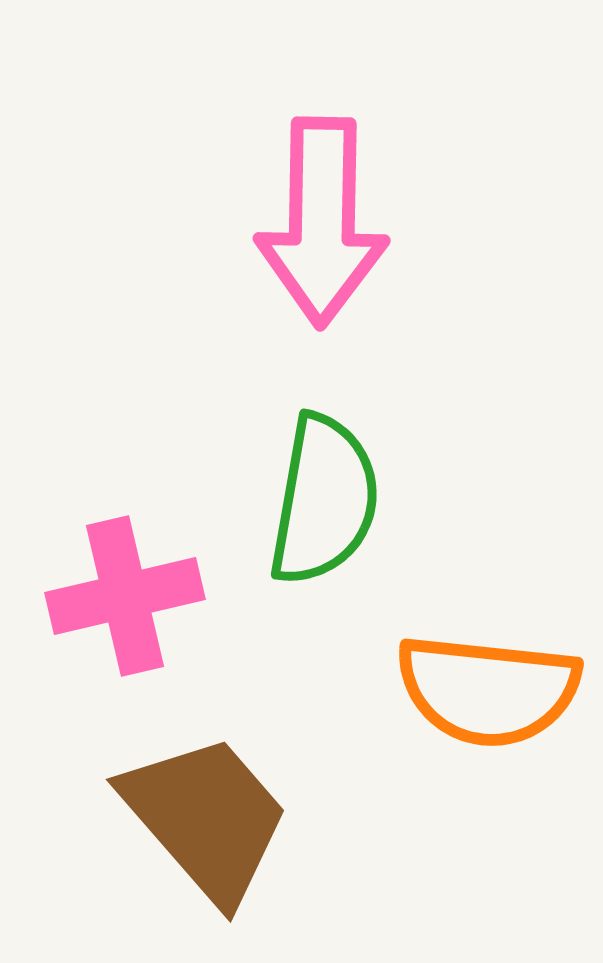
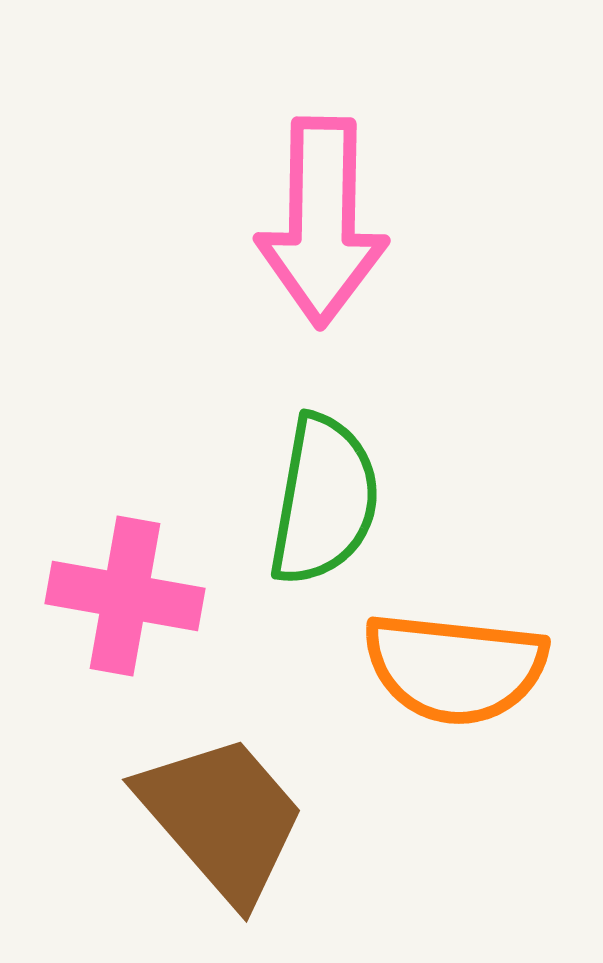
pink cross: rotated 23 degrees clockwise
orange semicircle: moved 33 px left, 22 px up
brown trapezoid: moved 16 px right
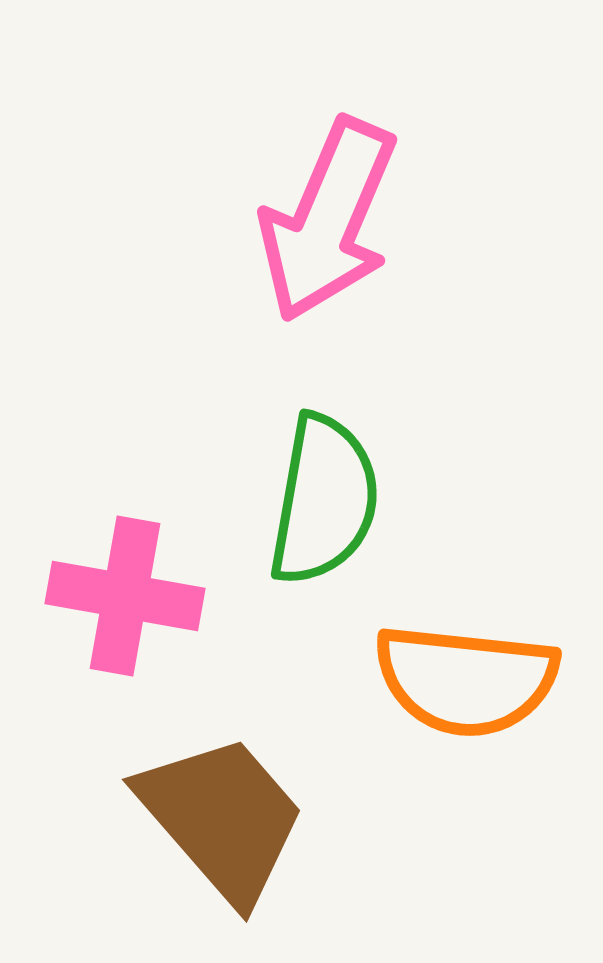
pink arrow: moved 6 px right, 2 px up; rotated 22 degrees clockwise
orange semicircle: moved 11 px right, 12 px down
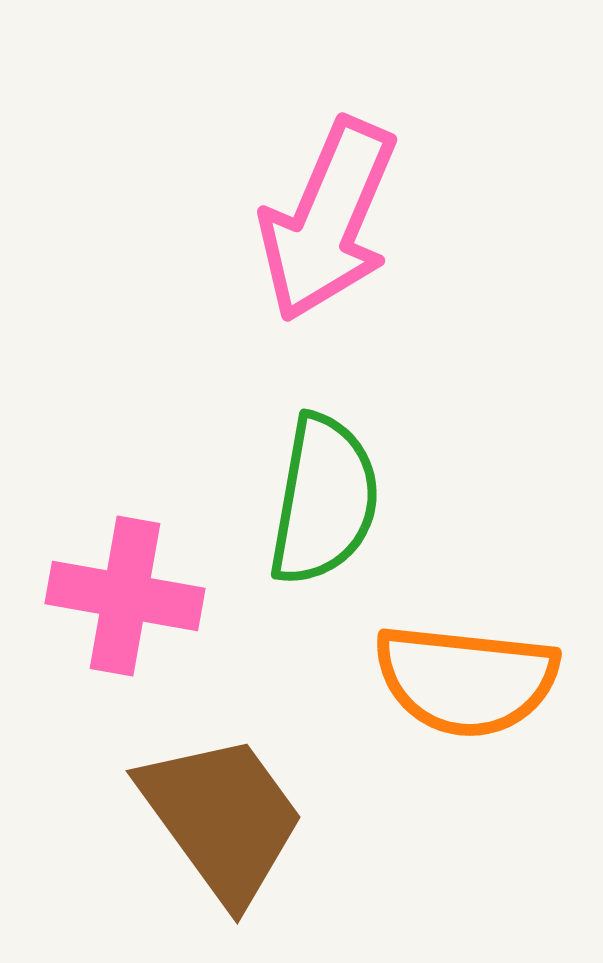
brown trapezoid: rotated 5 degrees clockwise
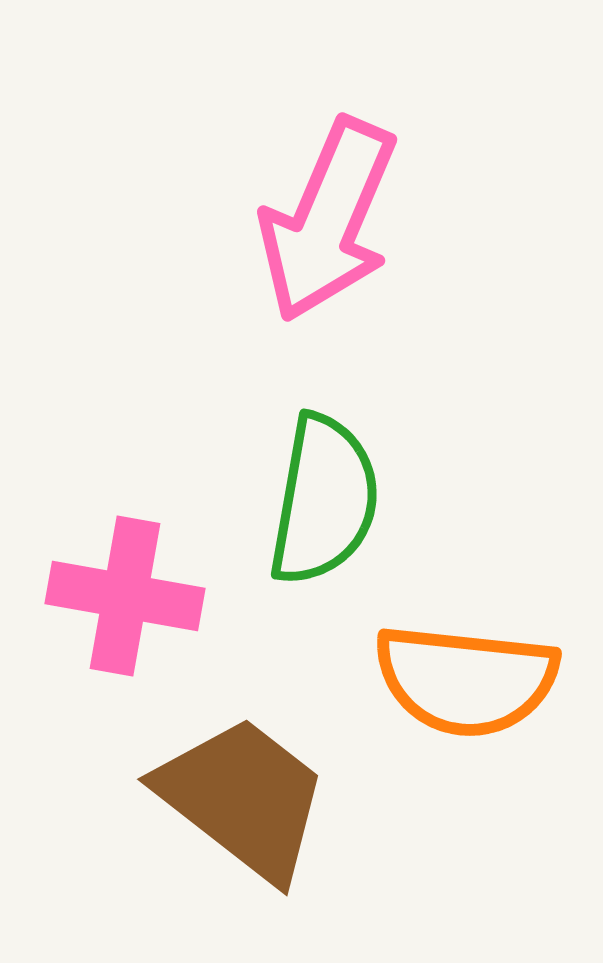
brown trapezoid: moved 21 px right, 20 px up; rotated 16 degrees counterclockwise
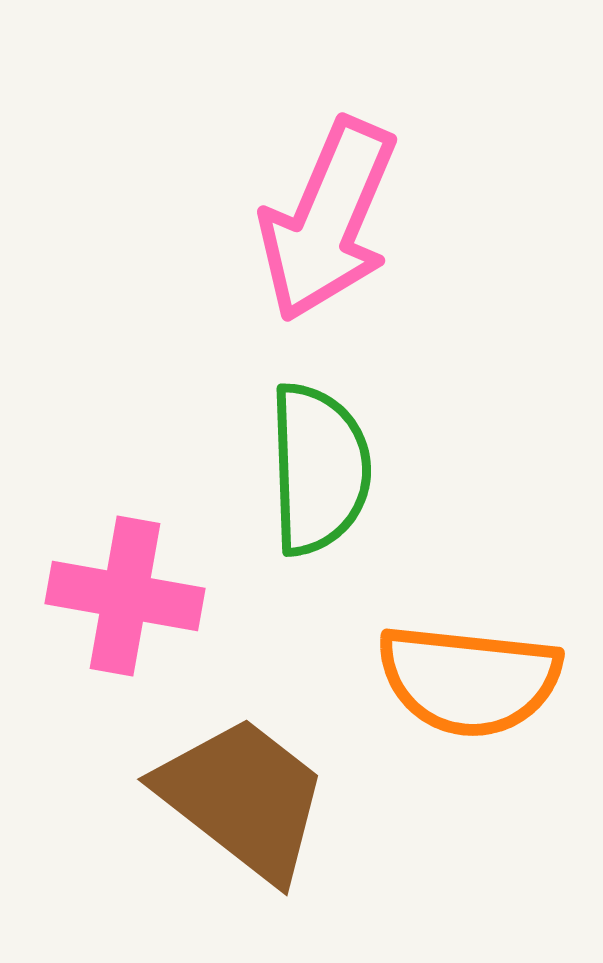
green semicircle: moved 5 px left, 31 px up; rotated 12 degrees counterclockwise
orange semicircle: moved 3 px right
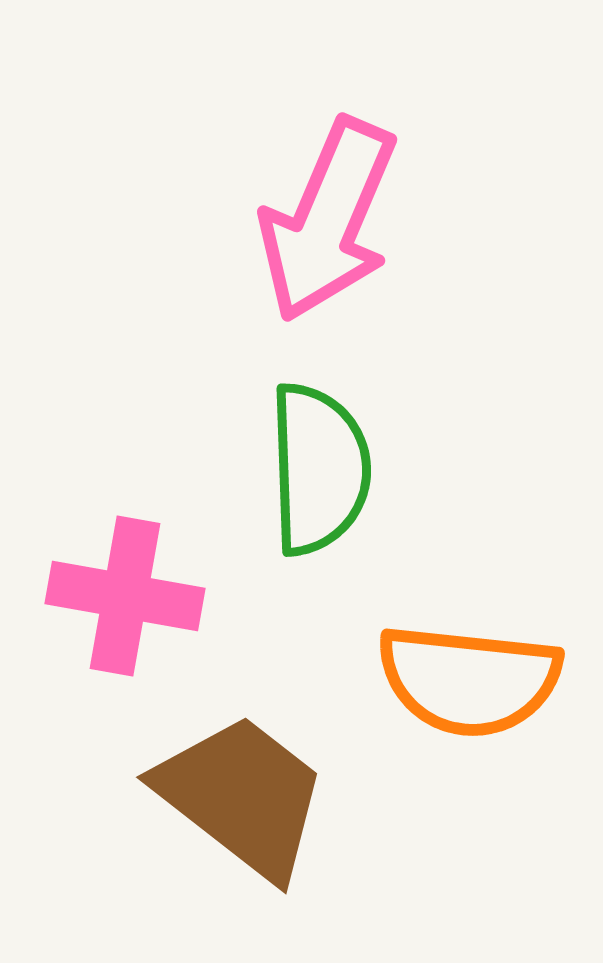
brown trapezoid: moved 1 px left, 2 px up
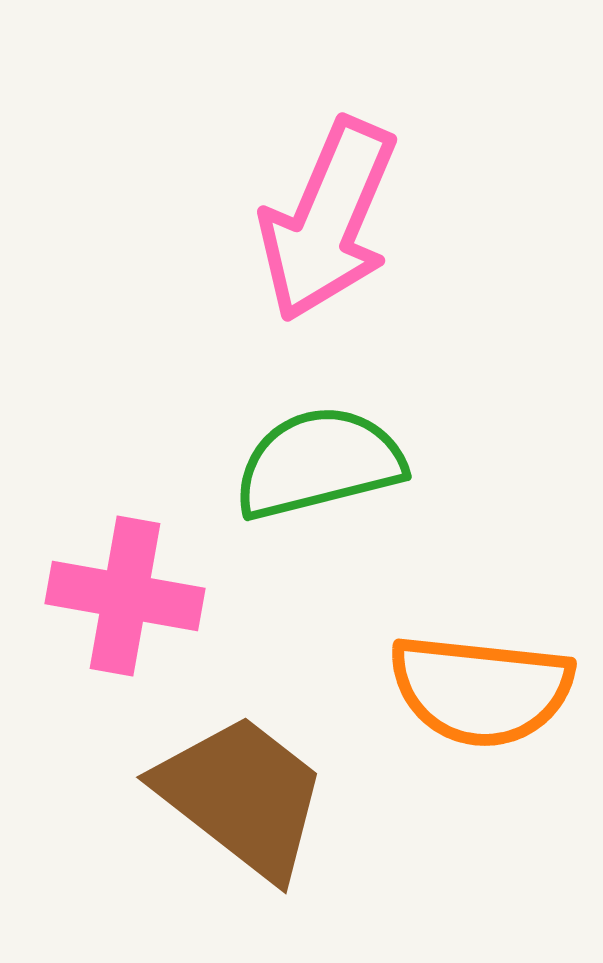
green semicircle: moved 6 px up; rotated 102 degrees counterclockwise
orange semicircle: moved 12 px right, 10 px down
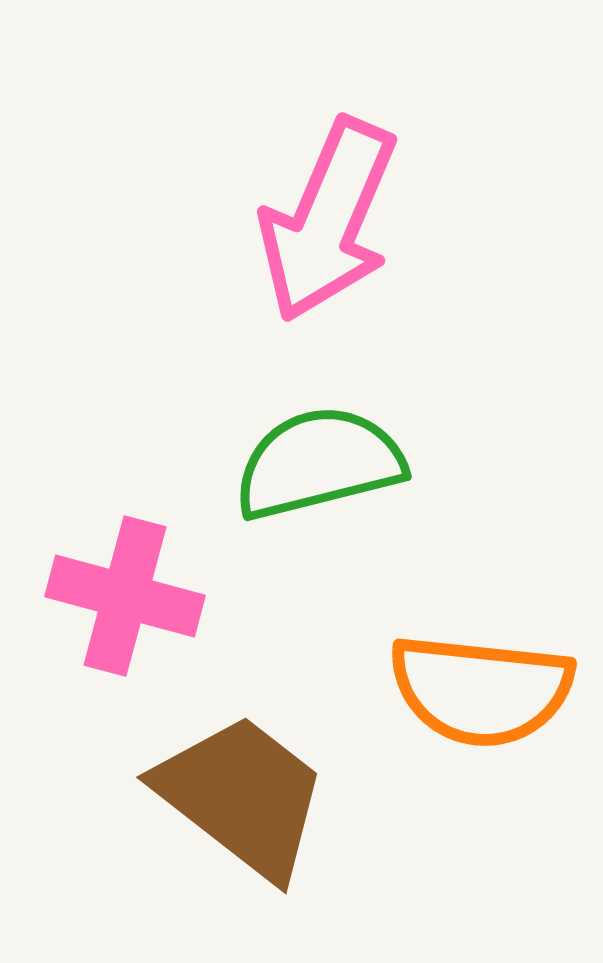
pink cross: rotated 5 degrees clockwise
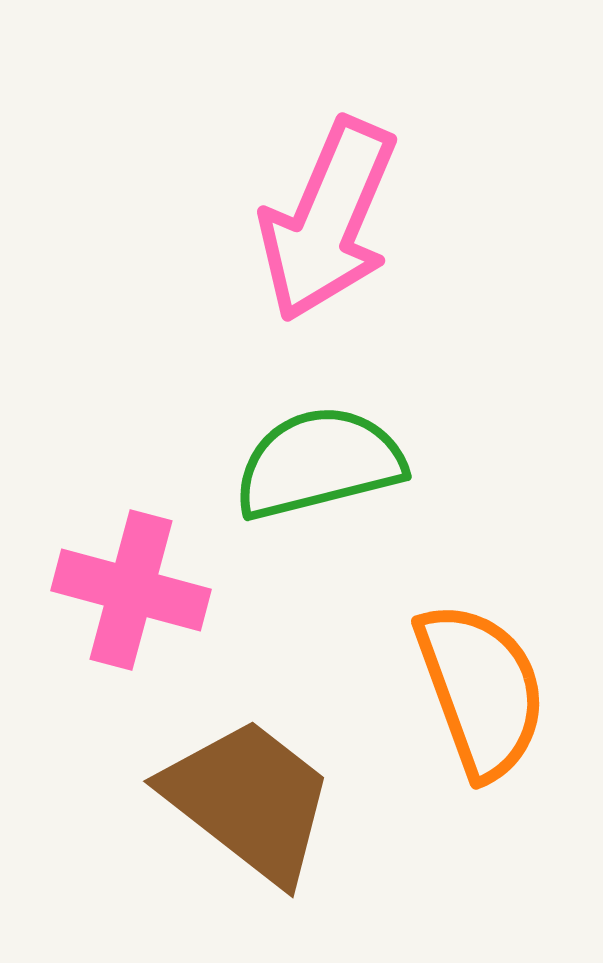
pink cross: moved 6 px right, 6 px up
orange semicircle: rotated 116 degrees counterclockwise
brown trapezoid: moved 7 px right, 4 px down
